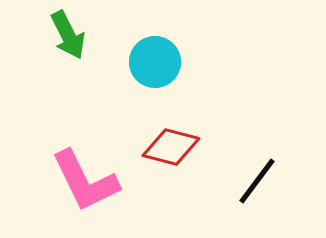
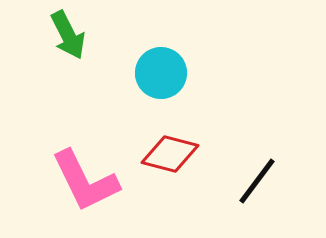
cyan circle: moved 6 px right, 11 px down
red diamond: moved 1 px left, 7 px down
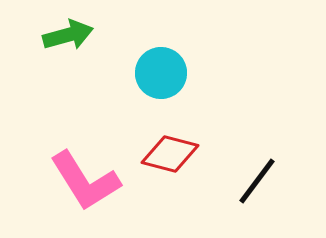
green arrow: rotated 78 degrees counterclockwise
pink L-shape: rotated 6 degrees counterclockwise
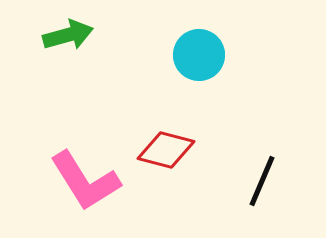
cyan circle: moved 38 px right, 18 px up
red diamond: moved 4 px left, 4 px up
black line: moved 5 px right; rotated 14 degrees counterclockwise
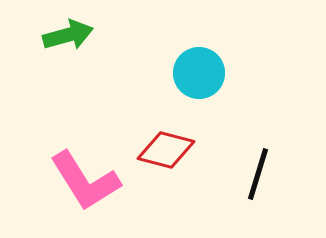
cyan circle: moved 18 px down
black line: moved 4 px left, 7 px up; rotated 6 degrees counterclockwise
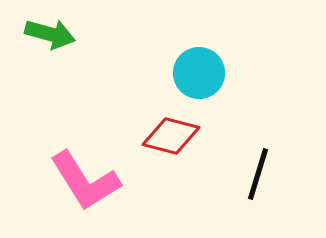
green arrow: moved 18 px left, 1 px up; rotated 30 degrees clockwise
red diamond: moved 5 px right, 14 px up
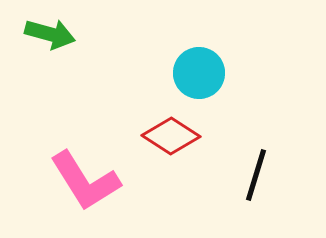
red diamond: rotated 18 degrees clockwise
black line: moved 2 px left, 1 px down
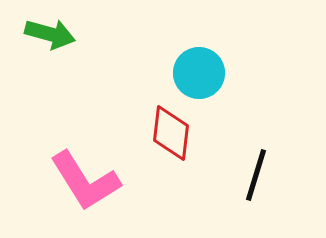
red diamond: moved 3 px up; rotated 64 degrees clockwise
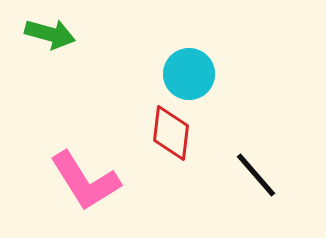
cyan circle: moved 10 px left, 1 px down
black line: rotated 58 degrees counterclockwise
